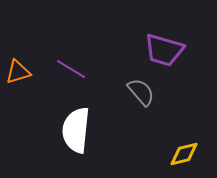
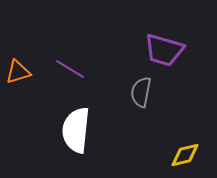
purple line: moved 1 px left
gray semicircle: rotated 128 degrees counterclockwise
yellow diamond: moved 1 px right, 1 px down
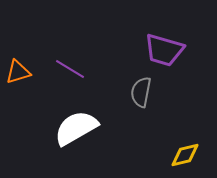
white semicircle: moved 2 px up; rotated 54 degrees clockwise
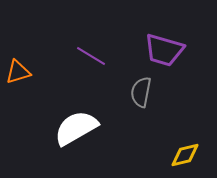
purple line: moved 21 px right, 13 px up
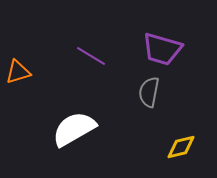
purple trapezoid: moved 2 px left, 1 px up
gray semicircle: moved 8 px right
white semicircle: moved 2 px left, 1 px down
yellow diamond: moved 4 px left, 8 px up
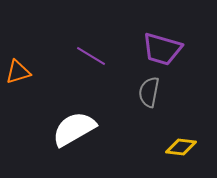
yellow diamond: rotated 20 degrees clockwise
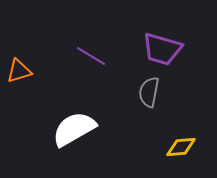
orange triangle: moved 1 px right, 1 px up
yellow diamond: rotated 12 degrees counterclockwise
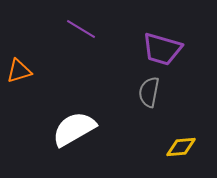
purple line: moved 10 px left, 27 px up
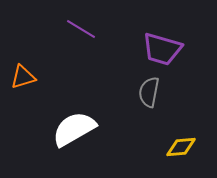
orange triangle: moved 4 px right, 6 px down
